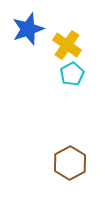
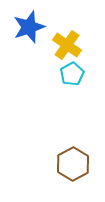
blue star: moved 1 px right, 2 px up
brown hexagon: moved 3 px right, 1 px down
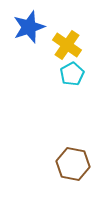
brown hexagon: rotated 20 degrees counterclockwise
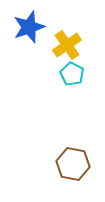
yellow cross: rotated 20 degrees clockwise
cyan pentagon: rotated 15 degrees counterclockwise
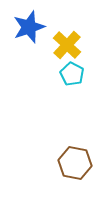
yellow cross: rotated 12 degrees counterclockwise
brown hexagon: moved 2 px right, 1 px up
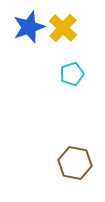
yellow cross: moved 4 px left, 17 px up
cyan pentagon: rotated 25 degrees clockwise
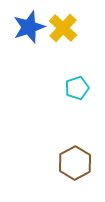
cyan pentagon: moved 5 px right, 14 px down
brown hexagon: rotated 20 degrees clockwise
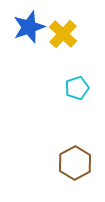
yellow cross: moved 6 px down
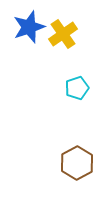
yellow cross: rotated 12 degrees clockwise
brown hexagon: moved 2 px right
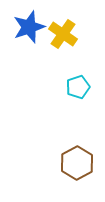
yellow cross: rotated 20 degrees counterclockwise
cyan pentagon: moved 1 px right, 1 px up
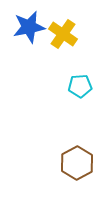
blue star: rotated 8 degrees clockwise
cyan pentagon: moved 2 px right, 1 px up; rotated 15 degrees clockwise
